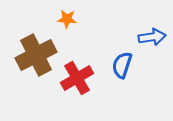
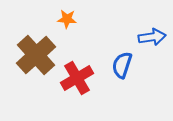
brown cross: rotated 15 degrees counterclockwise
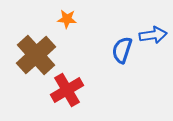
blue arrow: moved 1 px right, 2 px up
blue semicircle: moved 15 px up
red cross: moved 10 px left, 12 px down
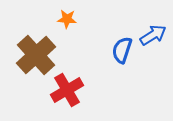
blue arrow: rotated 24 degrees counterclockwise
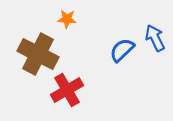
blue arrow: moved 2 px right, 3 px down; rotated 84 degrees counterclockwise
blue semicircle: rotated 28 degrees clockwise
brown cross: moved 2 px right, 1 px up; rotated 21 degrees counterclockwise
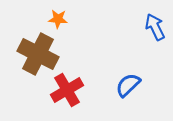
orange star: moved 9 px left
blue arrow: moved 11 px up
blue semicircle: moved 6 px right, 35 px down
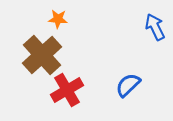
brown cross: moved 4 px right, 1 px down; rotated 21 degrees clockwise
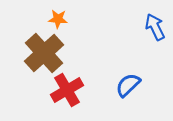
brown cross: moved 2 px right, 2 px up
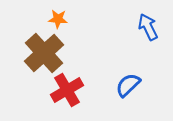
blue arrow: moved 7 px left
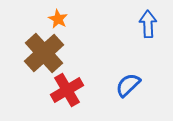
orange star: rotated 24 degrees clockwise
blue arrow: moved 3 px up; rotated 24 degrees clockwise
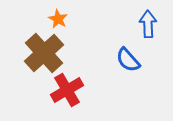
blue semicircle: moved 25 px up; rotated 88 degrees counterclockwise
